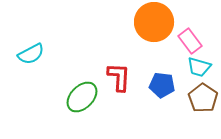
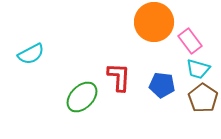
cyan trapezoid: moved 1 px left, 2 px down
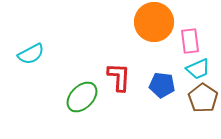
pink rectangle: rotated 30 degrees clockwise
cyan trapezoid: rotated 40 degrees counterclockwise
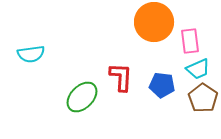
cyan semicircle: rotated 20 degrees clockwise
red L-shape: moved 2 px right
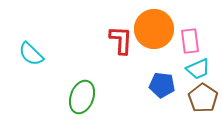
orange circle: moved 7 px down
cyan semicircle: rotated 52 degrees clockwise
red L-shape: moved 37 px up
green ellipse: rotated 24 degrees counterclockwise
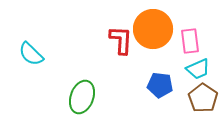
orange circle: moved 1 px left
blue pentagon: moved 2 px left
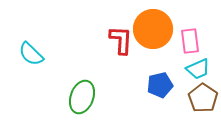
blue pentagon: rotated 20 degrees counterclockwise
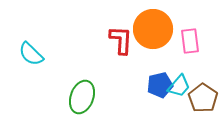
cyan trapezoid: moved 19 px left, 17 px down; rotated 25 degrees counterclockwise
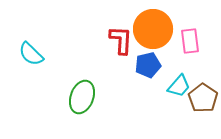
blue pentagon: moved 12 px left, 20 px up
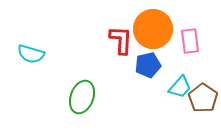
cyan semicircle: rotated 28 degrees counterclockwise
cyan trapezoid: moved 1 px right, 1 px down
